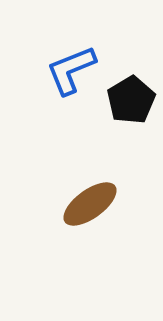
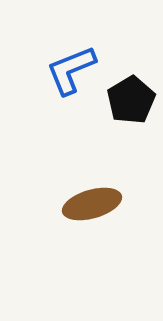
brown ellipse: moved 2 px right; rotated 20 degrees clockwise
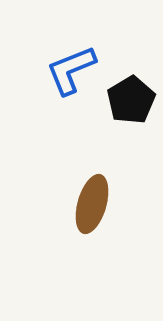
brown ellipse: rotated 58 degrees counterclockwise
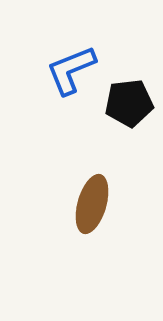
black pentagon: moved 2 px left, 3 px down; rotated 24 degrees clockwise
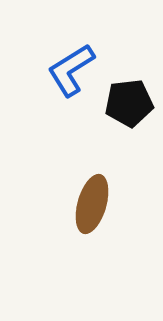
blue L-shape: rotated 10 degrees counterclockwise
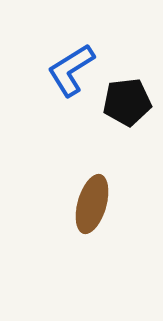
black pentagon: moved 2 px left, 1 px up
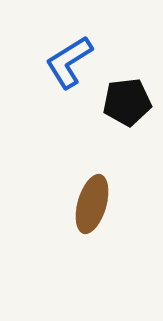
blue L-shape: moved 2 px left, 8 px up
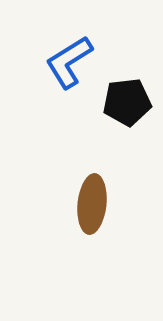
brown ellipse: rotated 10 degrees counterclockwise
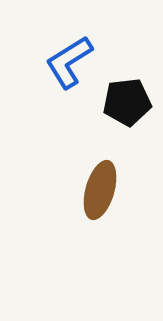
brown ellipse: moved 8 px right, 14 px up; rotated 10 degrees clockwise
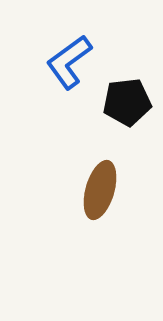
blue L-shape: rotated 4 degrees counterclockwise
